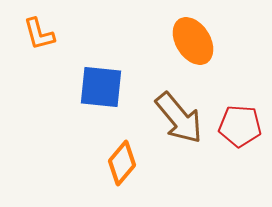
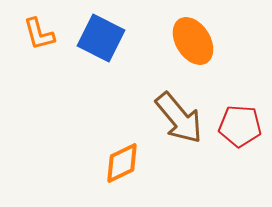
blue square: moved 49 px up; rotated 21 degrees clockwise
orange diamond: rotated 24 degrees clockwise
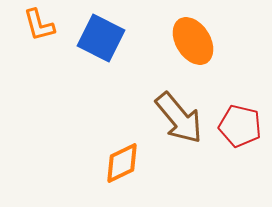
orange L-shape: moved 9 px up
red pentagon: rotated 9 degrees clockwise
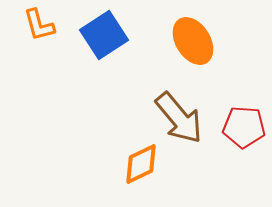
blue square: moved 3 px right, 3 px up; rotated 30 degrees clockwise
red pentagon: moved 4 px right, 1 px down; rotated 9 degrees counterclockwise
orange diamond: moved 19 px right, 1 px down
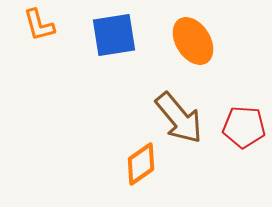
blue square: moved 10 px right; rotated 24 degrees clockwise
orange diamond: rotated 9 degrees counterclockwise
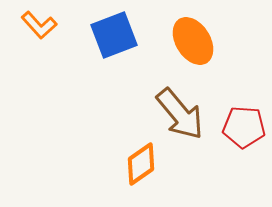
orange L-shape: rotated 27 degrees counterclockwise
blue square: rotated 12 degrees counterclockwise
brown arrow: moved 1 px right, 4 px up
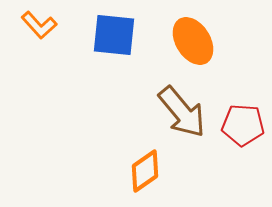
blue square: rotated 27 degrees clockwise
brown arrow: moved 2 px right, 2 px up
red pentagon: moved 1 px left, 2 px up
orange diamond: moved 4 px right, 7 px down
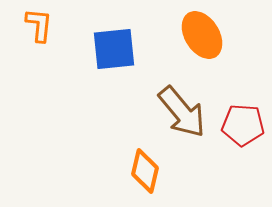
orange L-shape: rotated 132 degrees counterclockwise
blue square: moved 14 px down; rotated 12 degrees counterclockwise
orange ellipse: moved 9 px right, 6 px up
orange diamond: rotated 42 degrees counterclockwise
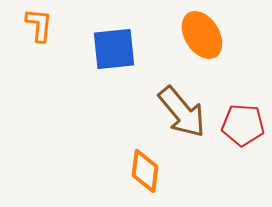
orange diamond: rotated 6 degrees counterclockwise
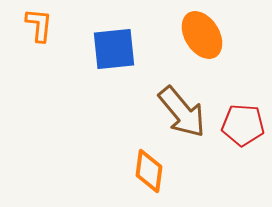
orange diamond: moved 4 px right
